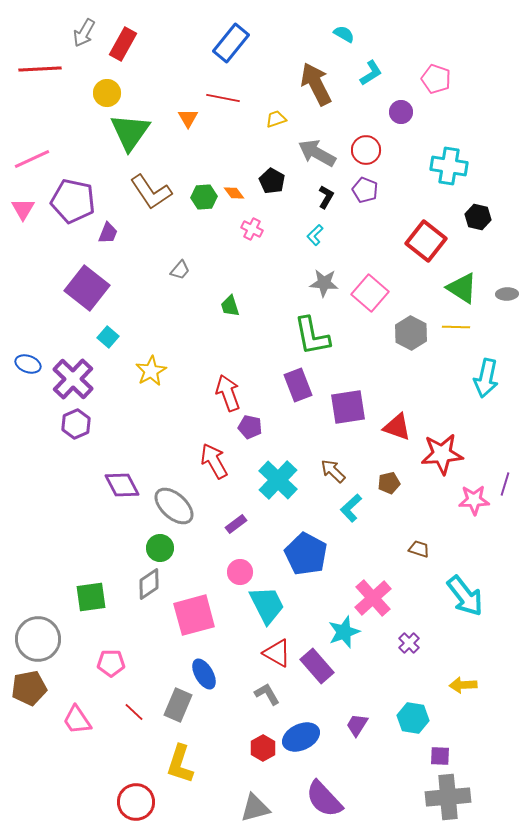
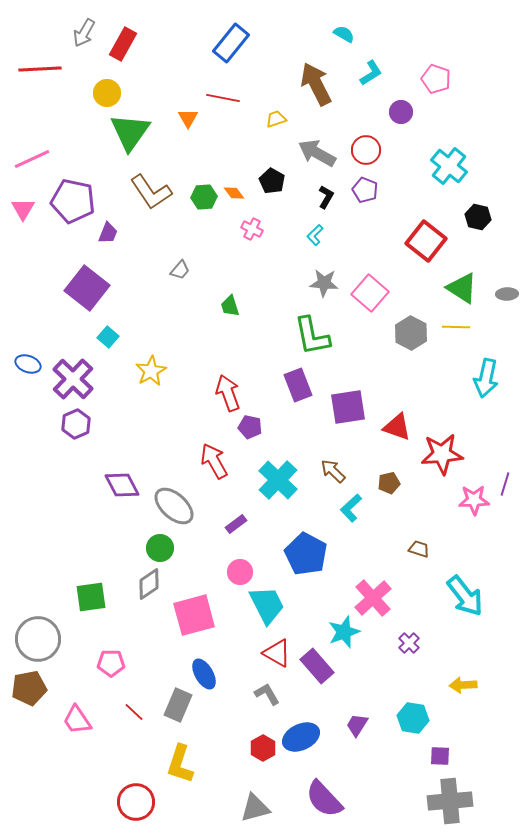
cyan cross at (449, 166): rotated 30 degrees clockwise
gray cross at (448, 797): moved 2 px right, 4 px down
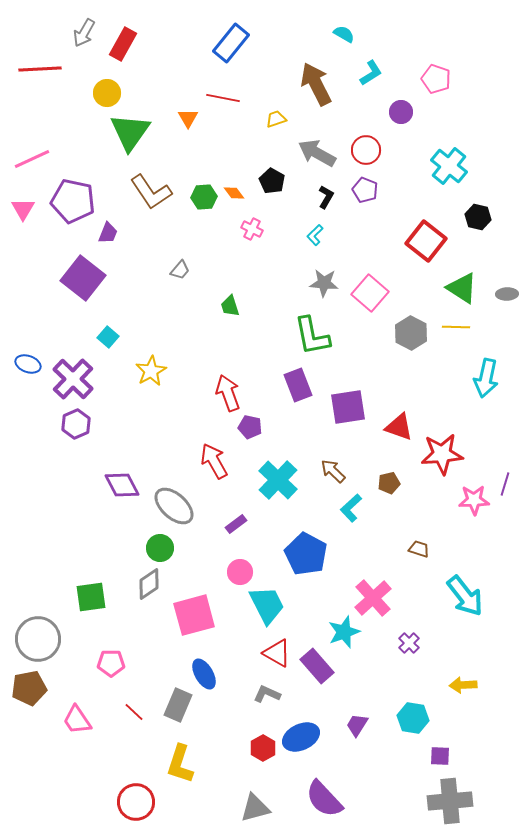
purple square at (87, 288): moved 4 px left, 10 px up
red triangle at (397, 427): moved 2 px right
gray L-shape at (267, 694): rotated 36 degrees counterclockwise
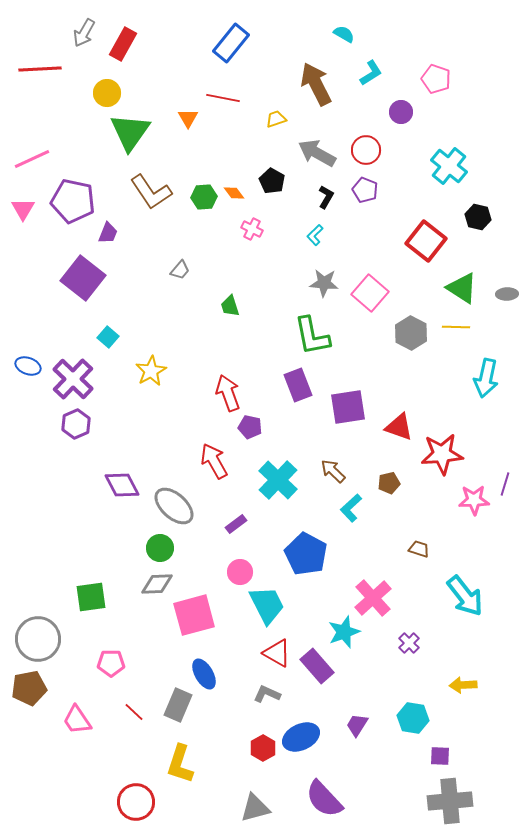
blue ellipse at (28, 364): moved 2 px down
gray diamond at (149, 584): moved 8 px right; rotated 32 degrees clockwise
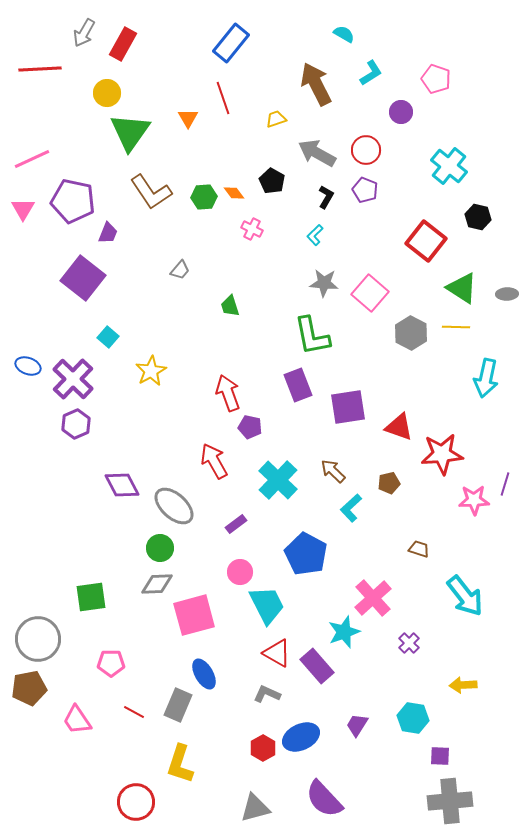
red line at (223, 98): rotated 60 degrees clockwise
red line at (134, 712): rotated 15 degrees counterclockwise
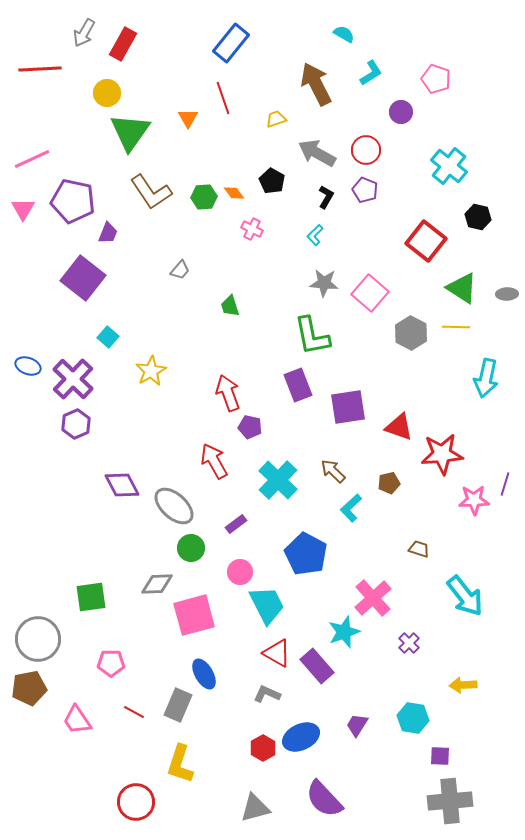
green circle at (160, 548): moved 31 px right
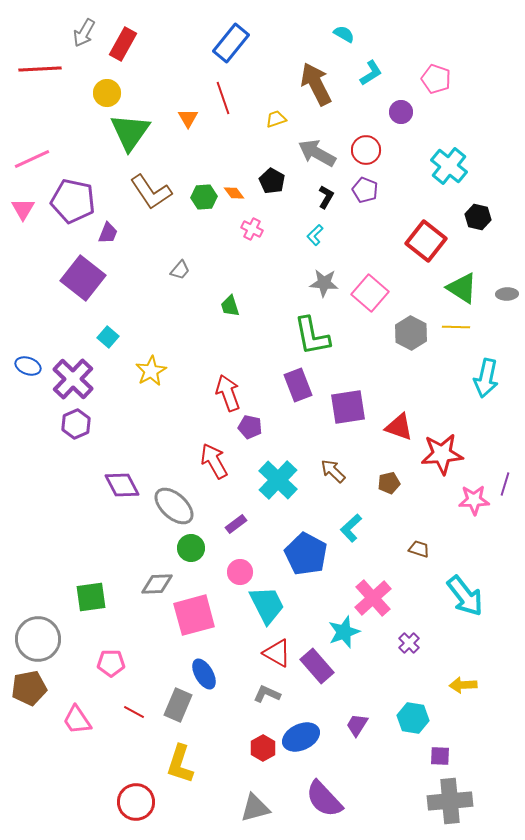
cyan L-shape at (351, 508): moved 20 px down
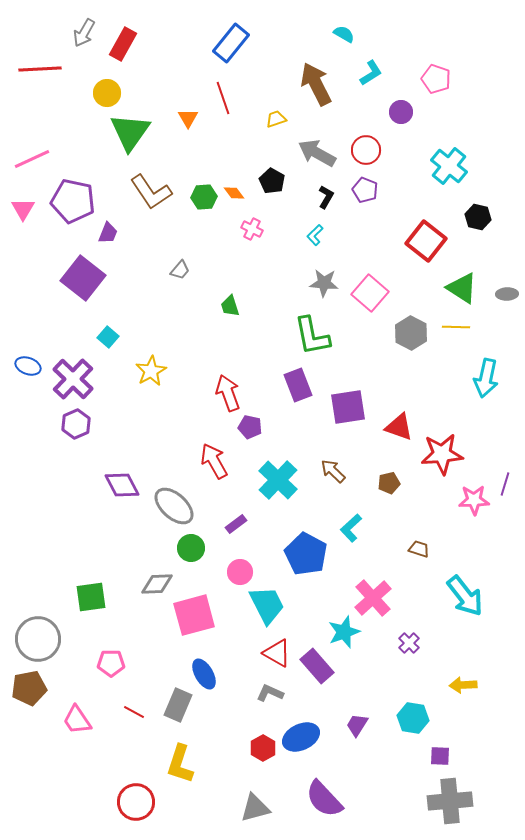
gray L-shape at (267, 694): moved 3 px right, 1 px up
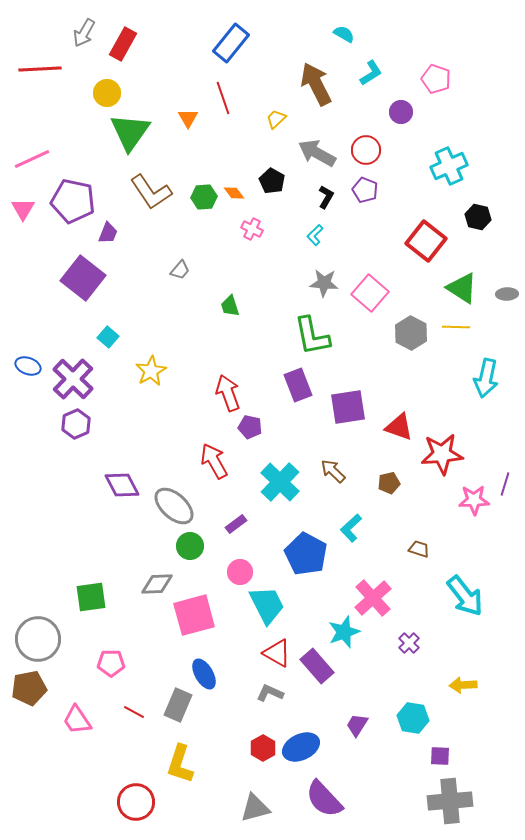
yellow trapezoid at (276, 119): rotated 25 degrees counterclockwise
cyan cross at (449, 166): rotated 27 degrees clockwise
cyan cross at (278, 480): moved 2 px right, 2 px down
green circle at (191, 548): moved 1 px left, 2 px up
blue ellipse at (301, 737): moved 10 px down
